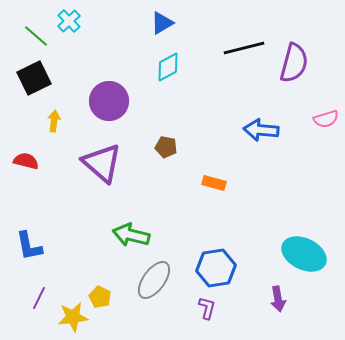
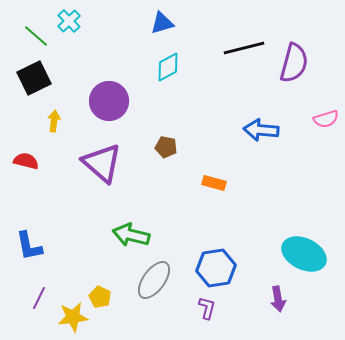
blue triangle: rotated 15 degrees clockwise
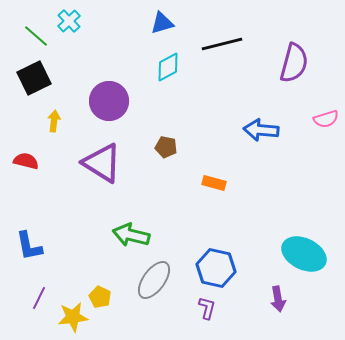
black line: moved 22 px left, 4 px up
purple triangle: rotated 9 degrees counterclockwise
blue hexagon: rotated 21 degrees clockwise
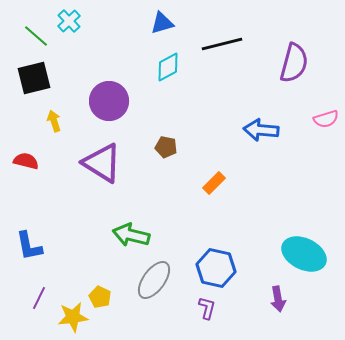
black square: rotated 12 degrees clockwise
yellow arrow: rotated 25 degrees counterclockwise
orange rectangle: rotated 60 degrees counterclockwise
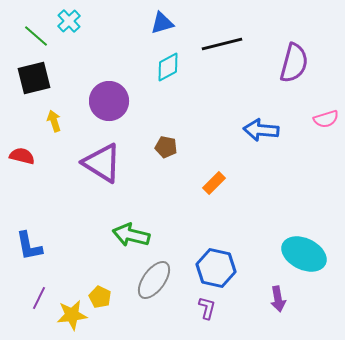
red semicircle: moved 4 px left, 5 px up
yellow star: moved 1 px left, 2 px up
